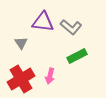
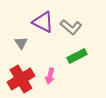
purple triangle: rotated 20 degrees clockwise
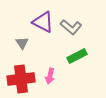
gray triangle: moved 1 px right
red cross: rotated 24 degrees clockwise
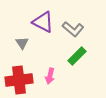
gray L-shape: moved 2 px right, 2 px down
green rectangle: rotated 18 degrees counterclockwise
red cross: moved 2 px left, 1 px down
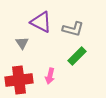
purple triangle: moved 2 px left
gray L-shape: rotated 25 degrees counterclockwise
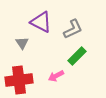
gray L-shape: rotated 40 degrees counterclockwise
pink arrow: moved 6 px right; rotated 49 degrees clockwise
